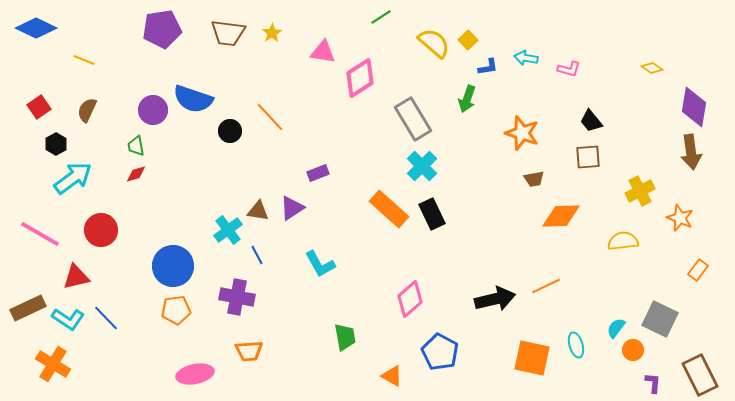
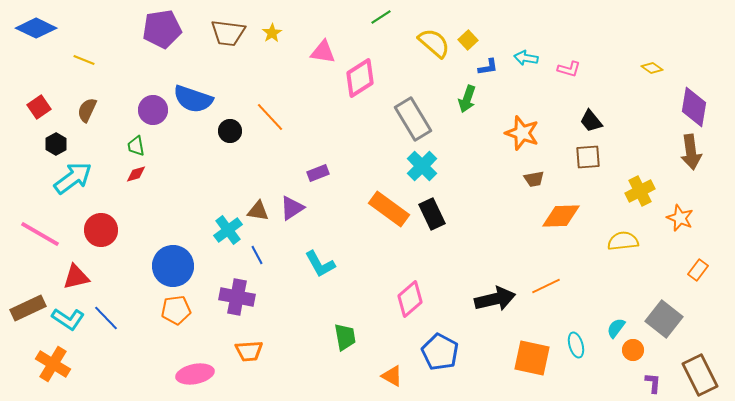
orange rectangle at (389, 209): rotated 6 degrees counterclockwise
gray square at (660, 319): moved 4 px right; rotated 12 degrees clockwise
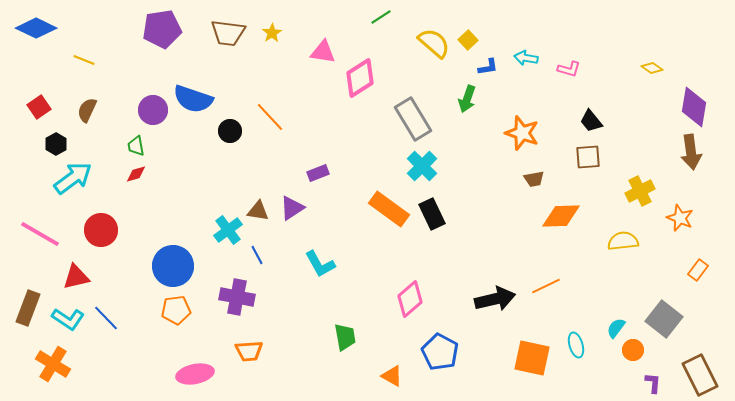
brown rectangle at (28, 308): rotated 44 degrees counterclockwise
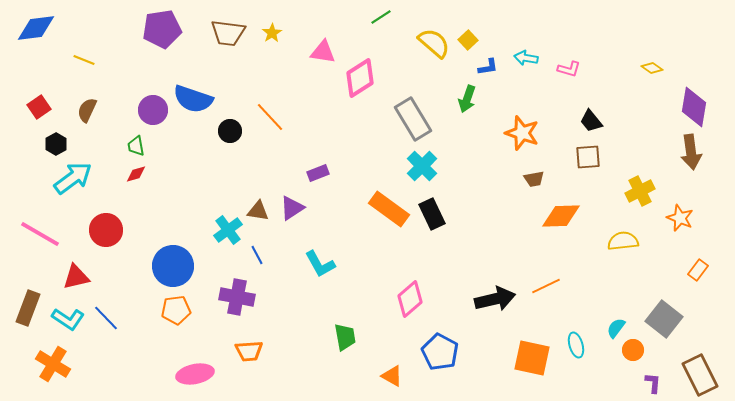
blue diamond at (36, 28): rotated 33 degrees counterclockwise
red circle at (101, 230): moved 5 px right
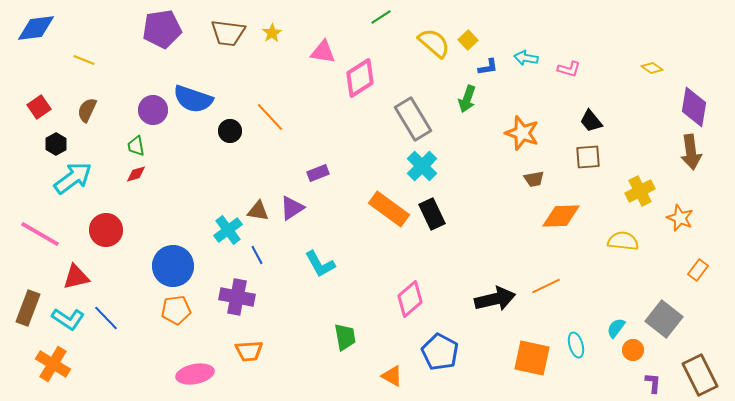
yellow semicircle at (623, 241): rotated 12 degrees clockwise
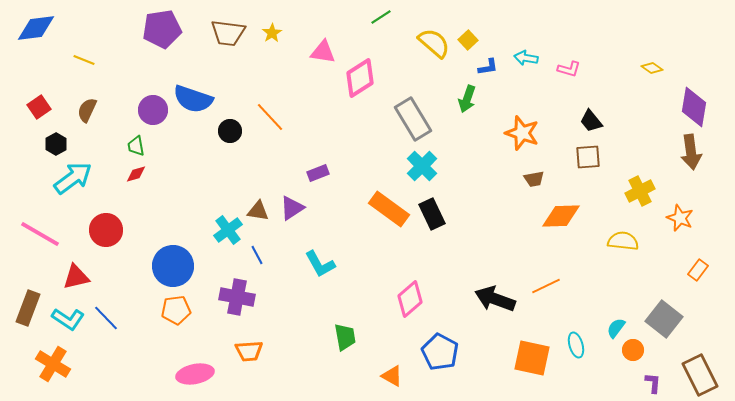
black arrow at (495, 299): rotated 147 degrees counterclockwise
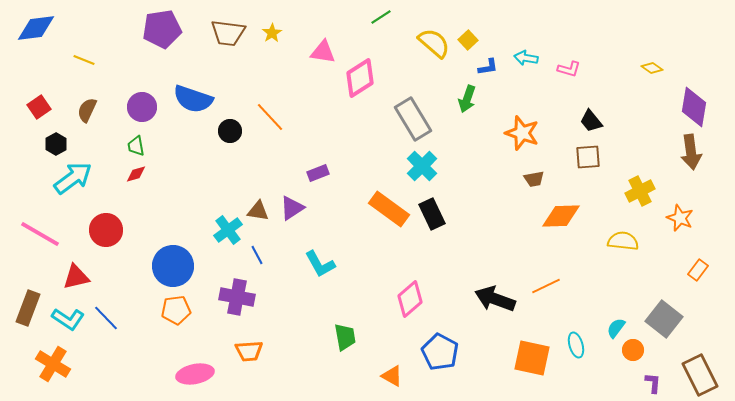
purple circle at (153, 110): moved 11 px left, 3 px up
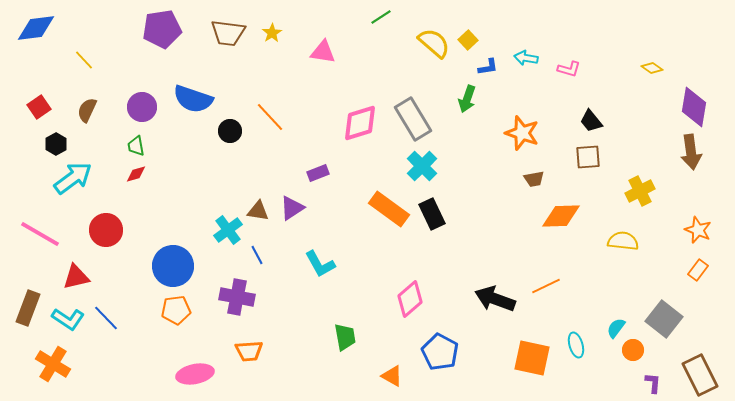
yellow line at (84, 60): rotated 25 degrees clockwise
pink diamond at (360, 78): moved 45 px down; rotated 15 degrees clockwise
orange star at (680, 218): moved 18 px right, 12 px down
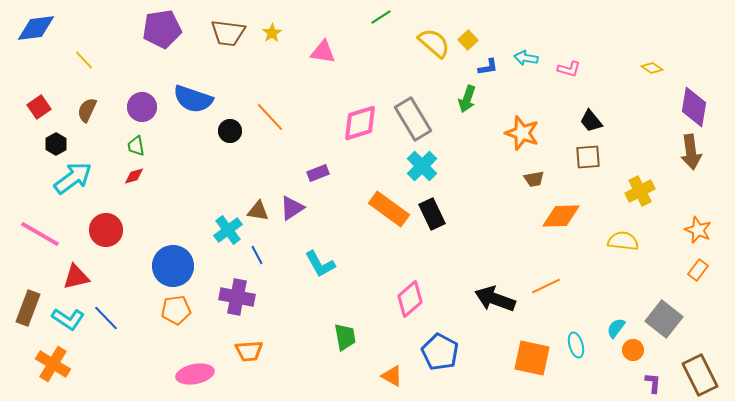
red diamond at (136, 174): moved 2 px left, 2 px down
